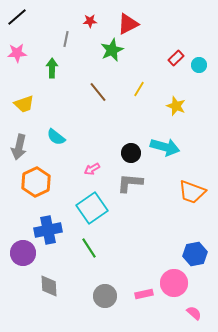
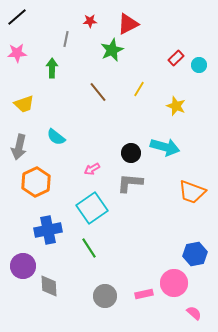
purple circle: moved 13 px down
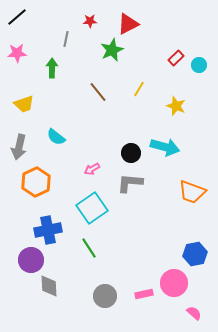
purple circle: moved 8 px right, 6 px up
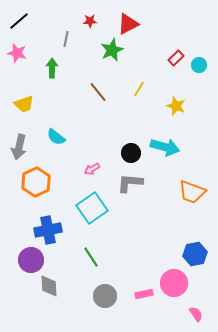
black line: moved 2 px right, 4 px down
pink star: rotated 18 degrees clockwise
green line: moved 2 px right, 9 px down
pink semicircle: moved 2 px right, 1 px down; rotated 14 degrees clockwise
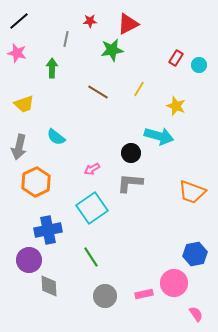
green star: rotated 15 degrees clockwise
red rectangle: rotated 14 degrees counterclockwise
brown line: rotated 20 degrees counterclockwise
cyan arrow: moved 6 px left, 11 px up
purple circle: moved 2 px left
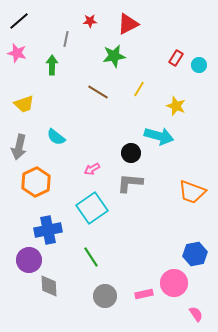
green star: moved 2 px right, 6 px down
green arrow: moved 3 px up
